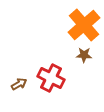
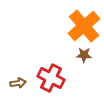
orange cross: moved 1 px down
brown arrow: moved 1 px left, 1 px up; rotated 21 degrees clockwise
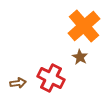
brown star: moved 4 px left, 2 px down; rotated 28 degrees clockwise
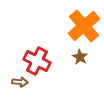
red cross: moved 14 px left, 17 px up
brown arrow: moved 2 px right, 1 px up; rotated 14 degrees clockwise
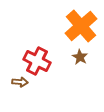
orange cross: moved 3 px left
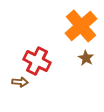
brown star: moved 6 px right, 1 px down
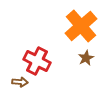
brown star: rotated 14 degrees clockwise
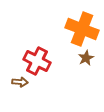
orange cross: moved 1 px right, 3 px down; rotated 28 degrees counterclockwise
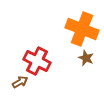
brown star: rotated 21 degrees counterclockwise
brown arrow: rotated 35 degrees counterclockwise
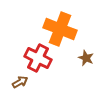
orange cross: moved 22 px left
red cross: moved 1 px right, 3 px up
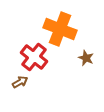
red cross: moved 4 px left, 1 px up; rotated 12 degrees clockwise
